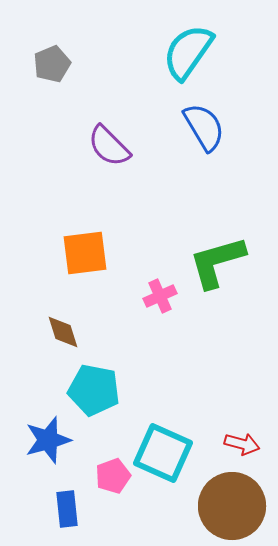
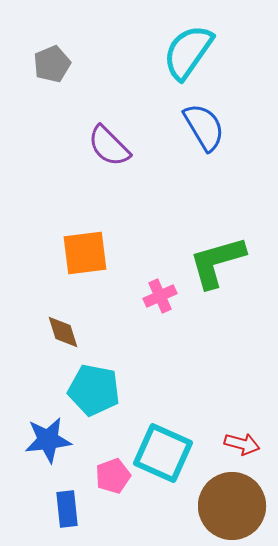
blue star: rotated 9 degrees clockwise
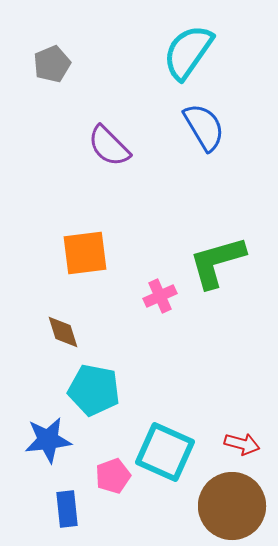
cyan square: moved 2 px right, 1 px up
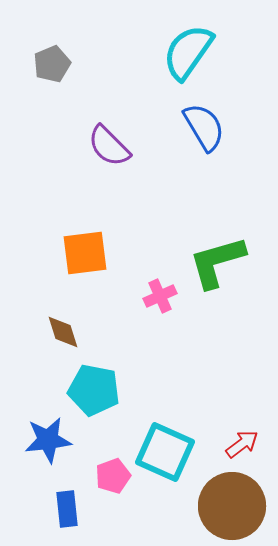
red arrow: rotated 52 degrees counterclockwise
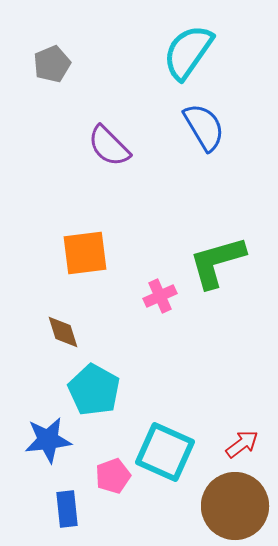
cyan pentagon: rotated 18 degrees clockwise
brown circle: moved 3 px right
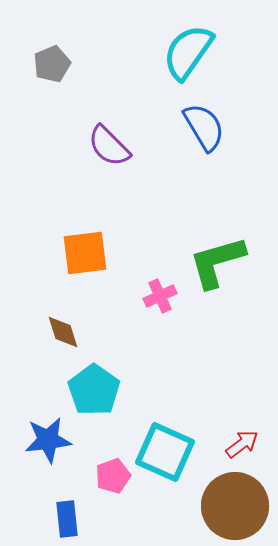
cyan pentagon: rotated 6 degrees clockwise
blue rectangle: moved 10 px down
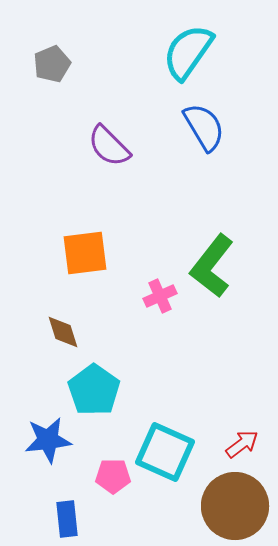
green L-shape: moved 5 px left, 4 px down; rotated 36 degrees counterclockwise
pink pentagon: rotated 20 degrees clockwise
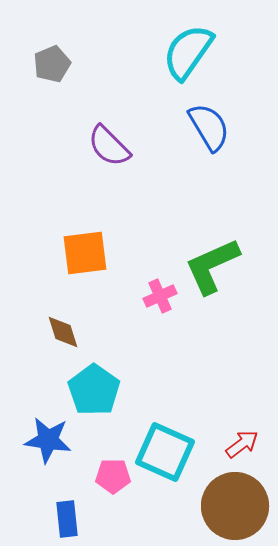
blue semicircle: moved 5 px right
green L-shape: rotated 28 degrees clockwise
blue star: rotated 15 degrees clockwise
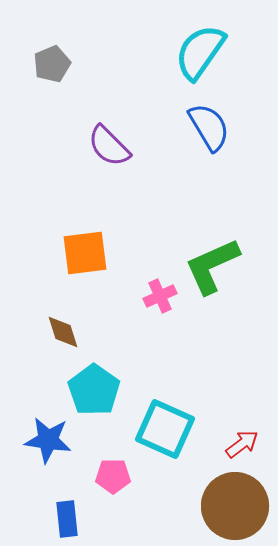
cyan semicircle: moved 12 px right
cyan square: moved 23 px up
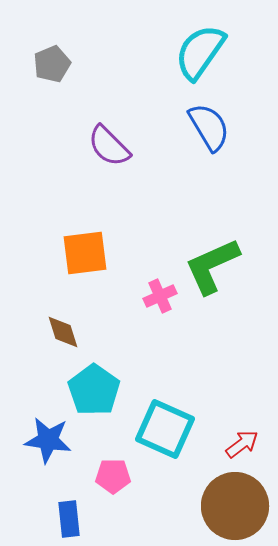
blue rectangle: moved 2 px right
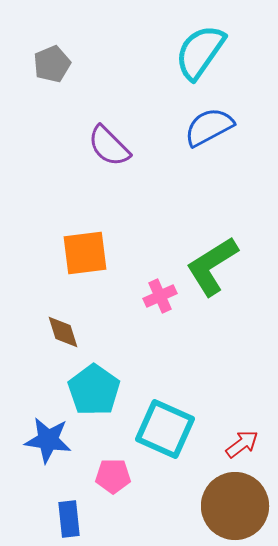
blue semicircle: rotated 87 degrees counterclockwise
green L-shape: rotated 8 degrees counterclockwise
